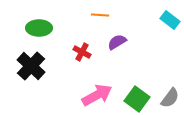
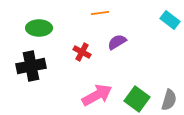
orange line: moved 2 px up; rotated 12 degrees counterclockwise
black cross: rotated 36 degrees clockwise
gray semicircle: moved 1 px left, 2 px down; rotated 20 degrees counterclockwise
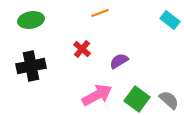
orange line: rotated 12 degrees counterclockwise
green ellipse: moved 8 px left, 8 px up; rotated 10 degrees counterclockwise
purple semicircle: moved 2 px right, 19 px down
red cross: moved 3 px up; rotated 12 degrees clockwise
gray semicircle: rotated 65 degrees counterclockwise
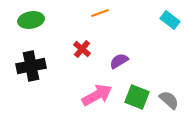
green square: moved 2 px up; rotated 15 degrees counterclockwise
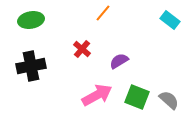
orange line: moved 3 px right; rotated 30 degrees counterclockwise
